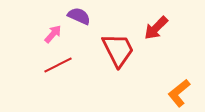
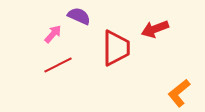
red arrow: moved 1 px left, 1 px down; rotated 24 degrees clockwise
red trapezoid: moved 2 px left, 2 px up; rotated 27 degrees clockwise
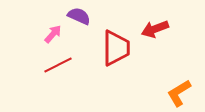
orange L-shape: rotated 8 degrees clockwise
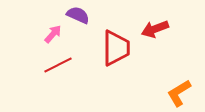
purple semicircle: moved 1 px left, 1 px up
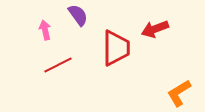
purple semicircle: rotated 30 degrees clockwise
pink arrow: moved 8 px left, 4 px up; rotated 54 degrees counterclockwise
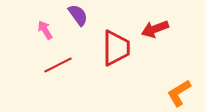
pink arrow: rotated 18 degrees counterclockwise
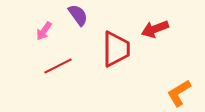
pink arrow: moved 1 px left, 1 px down; rotated 114 degrees counterclockwise
red trapezoid: moved 1 px down
red line: moved 1 px down
